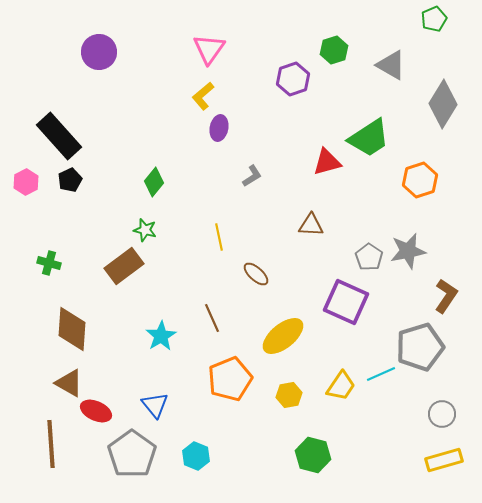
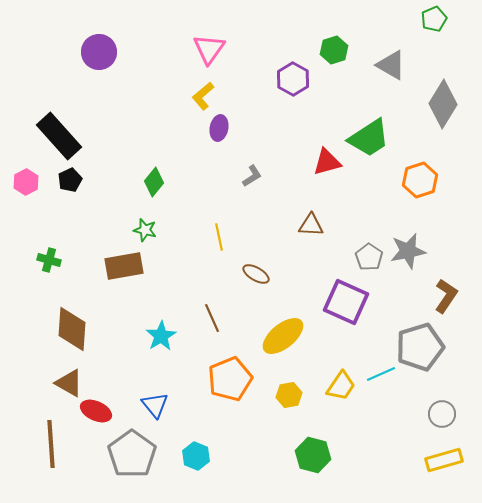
purple hexagon at (293, 79): rotated 12 degrees counterclockwise
green cross at (49, 263): moved 3 px up
brown rectangle at (124, 266): rotated 27 degrees clockwise
brown ellipse at (256, 274): rotated 12 degrees counterclockwise
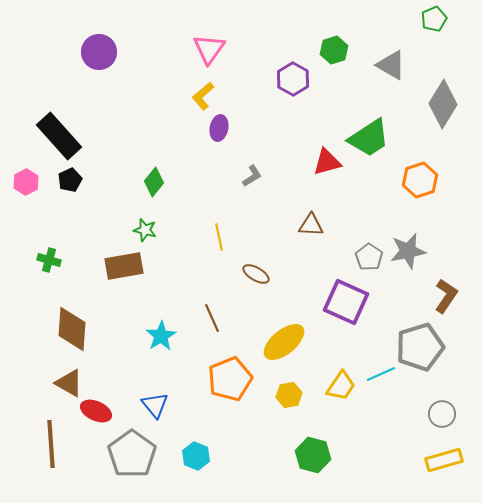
yellow ellipse at (283, 336): moved 1 px right, 6 px down
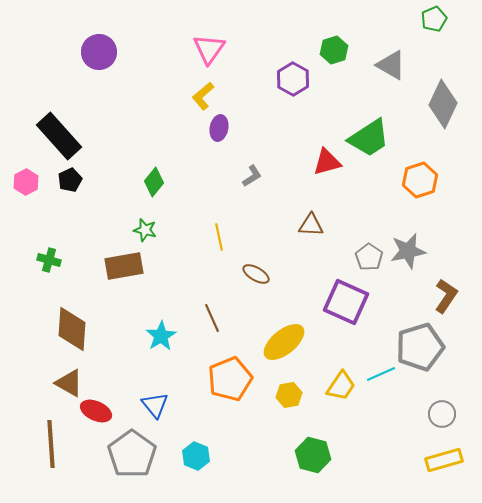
gray diamond at (443, 104): rotated 6 degrees counterclockwise
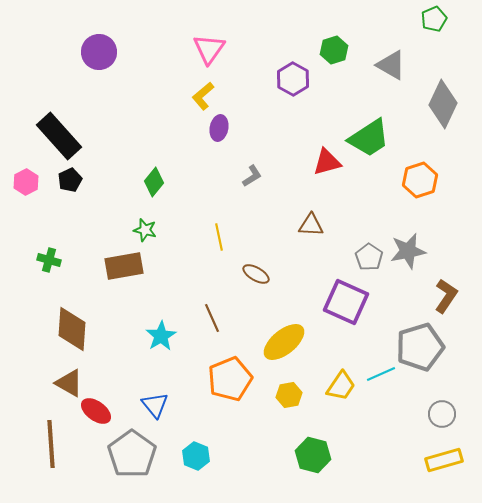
red ellipse at (96, 411): rotated 12 degrees clockwise
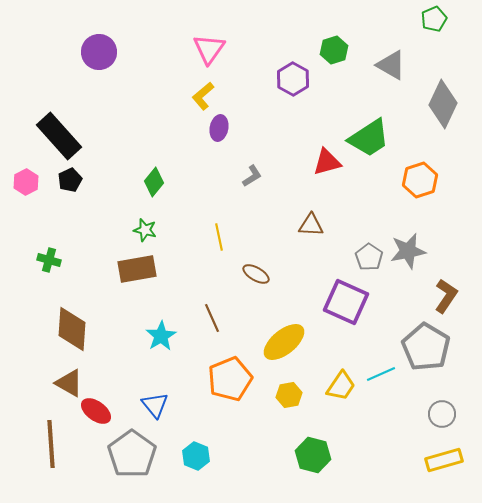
brown rectangle at (124, 266): moved 13 px right, 3 px down
gray pentagon at (420, 347): moved 6 px right; rotated 24 degrees counterclockwise
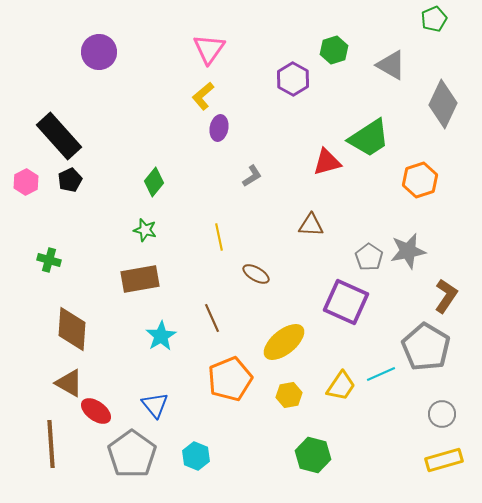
brown rectangle at (137, 269): moved 3 px right, 10 px down
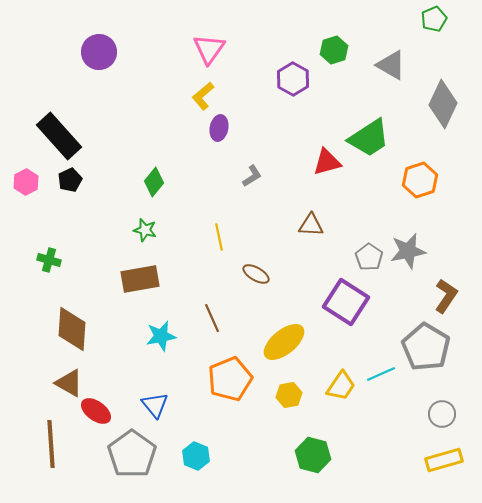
purple square at (346, 302): rotated 9 degrees clockwise
cyan star at (161, 336): rotated 20 degrees clockwise
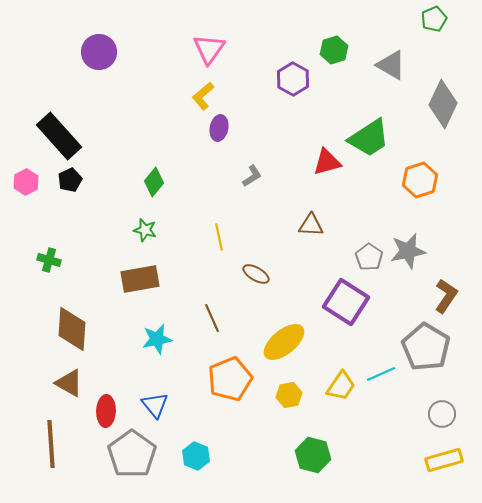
cyan star at (161, 336): moved 4 px left, 3 px down
red ellipse at (96, 411): moved 10 px right; rotated 56 degrees clockwise
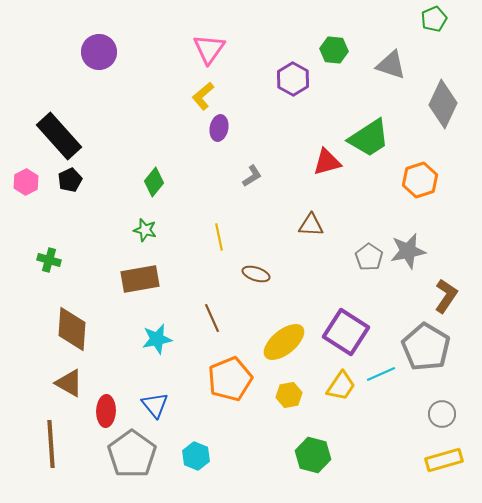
green hexagon at (334, 50): rotated 24 degrees clockwise
gray triangle at (391, 65): rotated 12 degrees counterclockwise
brown ellipse at (256, 274): rotated 12 degrees counterclockwise
purple square at (346, 302): moved 30 px down
